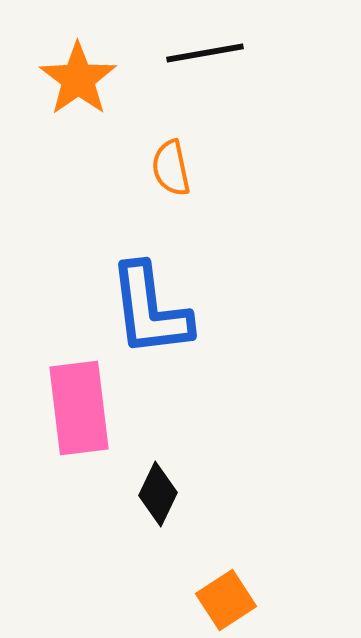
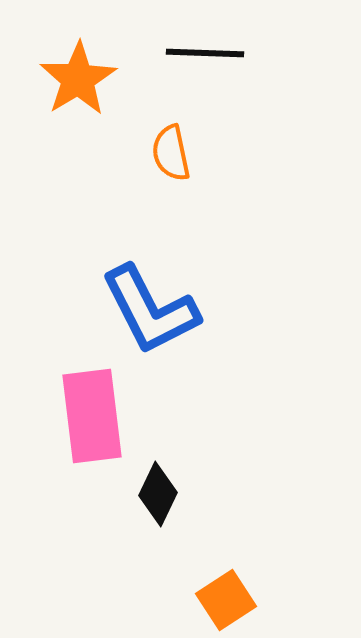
black line: rotated 12 degrees clockwise
orange star: rotated 4 degrees clockwise
orange semicircle: moved 15 px up
blue L-shape: rotated 20 degrees counterclockwise
pink rectangle: moved 13 px right, 8 px down
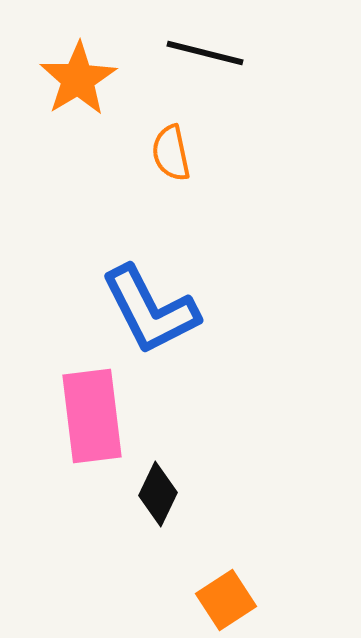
black line: rotated 12 degrees clockwise
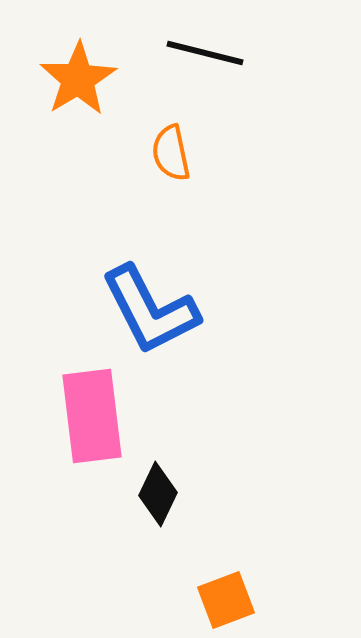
orange square: rotated 12 degrees clockwise
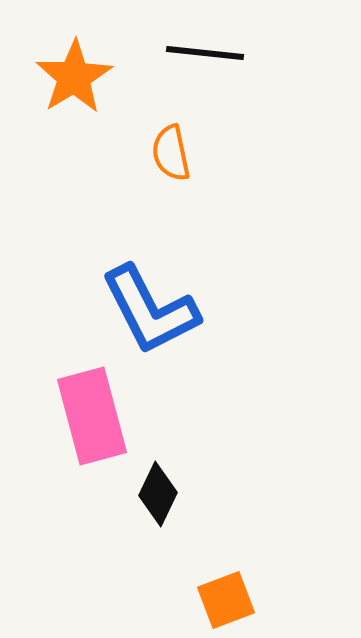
black line: rotated 8 degrees counterclockwise
orange star: moved 4 px left, 2 px up
pink rectangle: rotated 8 degrees counterclockwise
